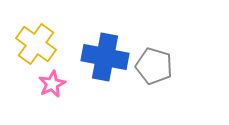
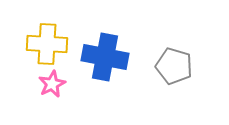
yellow cross: moved 11 px right; rotated 33 degrees counterclockwise
gray pentagon: moved 20 px right
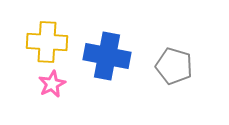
yellow cross: moved 2 px up
blue cross: moved 2 px right, 1 px up
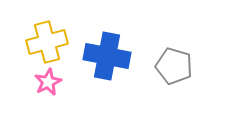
yellow cross: rotated 18 degrees counterclockwise
pink star: moved 4 px left, 2 px up
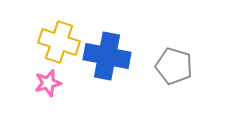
yellow cross: moved 12 px right; rotated 33 degrees clockwise
pink star: moved 1 px down; rotated 12 degrees clockwise
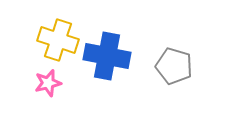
yellow cross: moved 1 px left, 2 px up
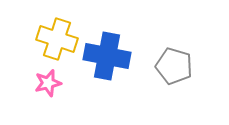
yellow cross: moved 1 px left, 1 px up
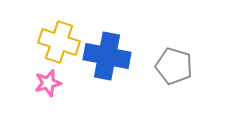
yellow cross: moved 2 px right, 3 px down
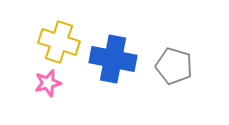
blue cross: moved 6 px right, 3 px down
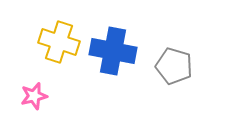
blue cross: moved 8 px up
pink star: moved 14 px left, 13 px down
